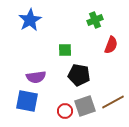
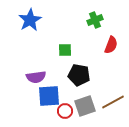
blue square: moved 22 px right, 5 px up; rotated 15 degrees counterclockwise
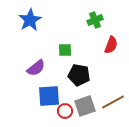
purple semicircle: moved 9 px up; rotated 30 degrees counterclockwise
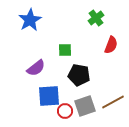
green cross: moved 1 px right, 2 px up; rotated 14 degrees counterclockwise
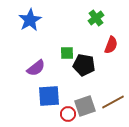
green square: moved 2 px right, 3 px down
black pentagon: moved 5 px right, 10 px up
red circle: moved 3 px right, 3 px down
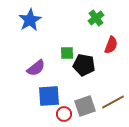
red circle: moved 4 px left
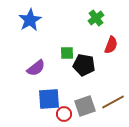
blue square: moved 3 px down
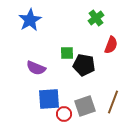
purple semicircle: rotated 60 degrees clockwise
brown line: rotated 40 degrees counterclockwise
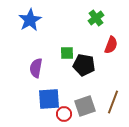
purple semicircle: rotated 78 degrees clockwise
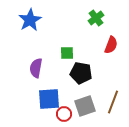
black pentagon: moved 3 px left, 8 px down
